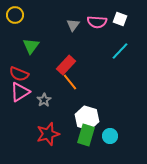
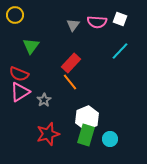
red rectangle: moved 5 px right, 2 px up
white hexagon: rotated 20 degrees clockwise
cyan circle: moved 3 px down
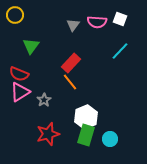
white hexagon: moved 1 px left, 1 px up
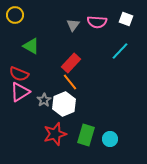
white square: moved 6 px right
green triangle: rotated 36 degrees counterclockwise
white hexagon: moved 22 px left, 13 px up
red star: moved 7 px right
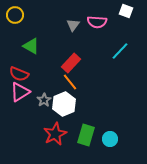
white square: moved 8 px up
red star: rotated 10 degrees counterclockwise
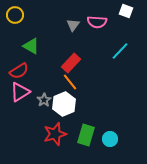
red semicircle: moved 3 px up; rotated 54 degrees counterclockwise
red star: rotated 10 degrees clockwise
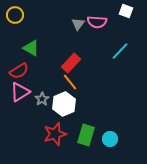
gray triangle: moved 5 px right, 1 px up
green triangle: moved 2 px down
gray star: moved 2 px left, 1 px up
